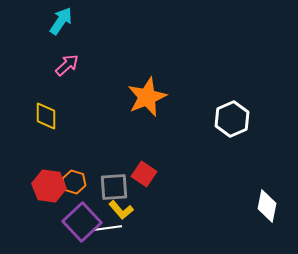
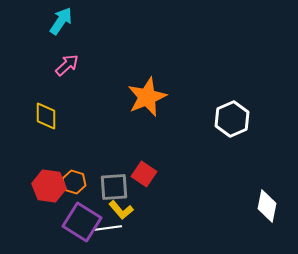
purple square: rotated 15 degrees counterclockwise
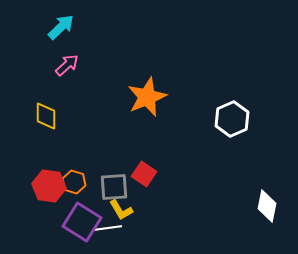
cyan arrow: moved 6 px down; rotated 12 degrees clockwise
yellow L-shape: rotated 10 degrees clockwise
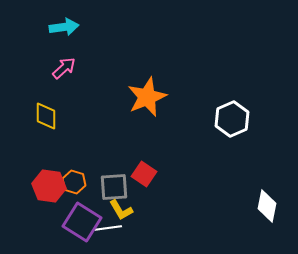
cyan arrow: moved 3 px right; rotated 36 degrees clockwise
pink arrow: moved 3 px left, 3 px down
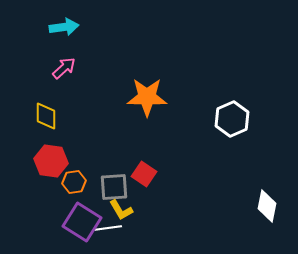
orange star: rotated 24 degrees clockwise
orange hexagon: rotated 25 degrees counterclockwise
red hexagon: moved 2 px right, 25 px up
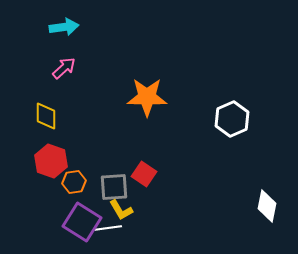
red hexagon: rotated 12 degrees clockwise
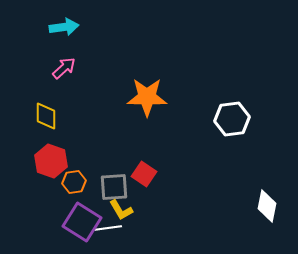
white hexagon: rotated 16 degrees clockwise
